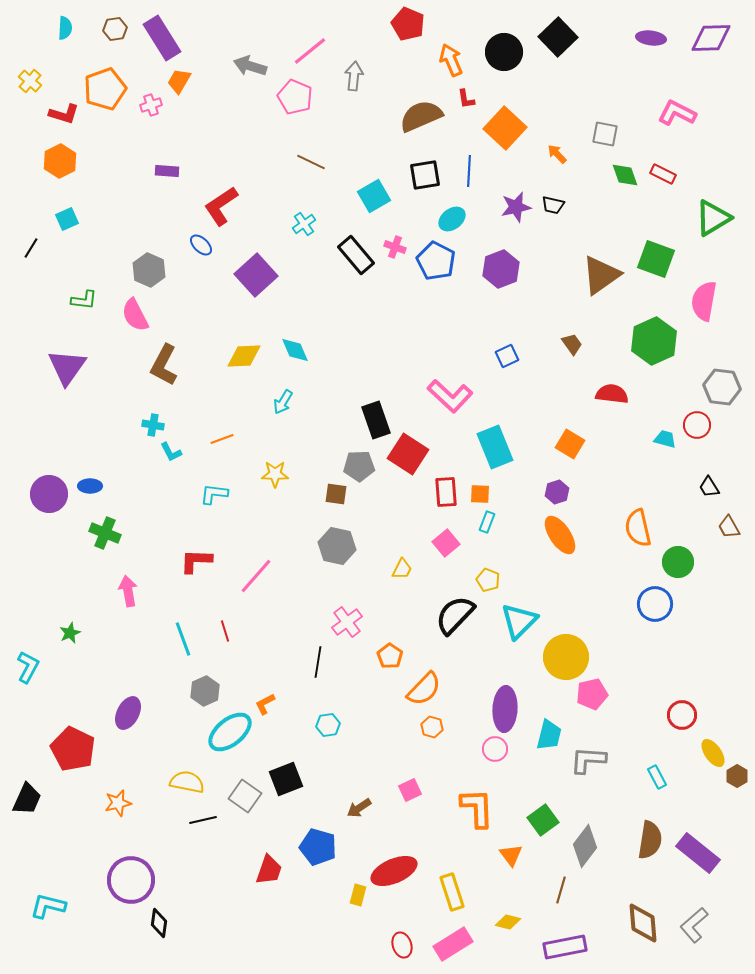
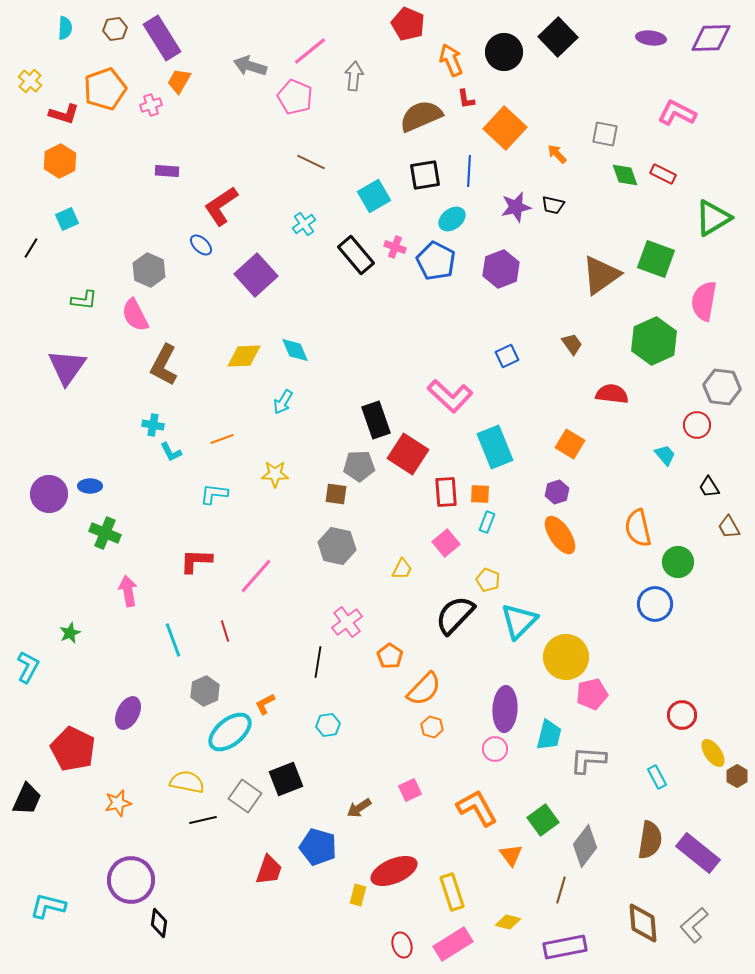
cyan trapezoid at (665, 439): moved 16 px down; rotated 35 degrees clockwise
cyan line at (183, 639): moved 10 px left, 1 px down
orange L-shape at (477, 808): rotated 27 degrees counterclockwise
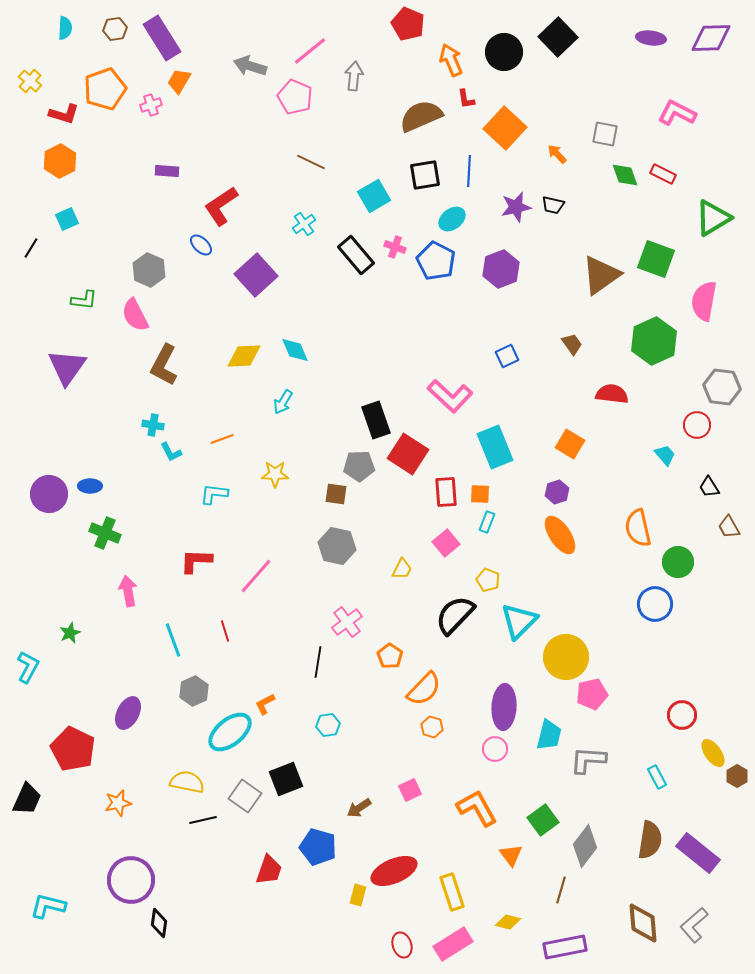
gray hexagon at (205, 691): moved 11 px left
purple ellipse at (505, 709): moved 1 px left, 2 px up
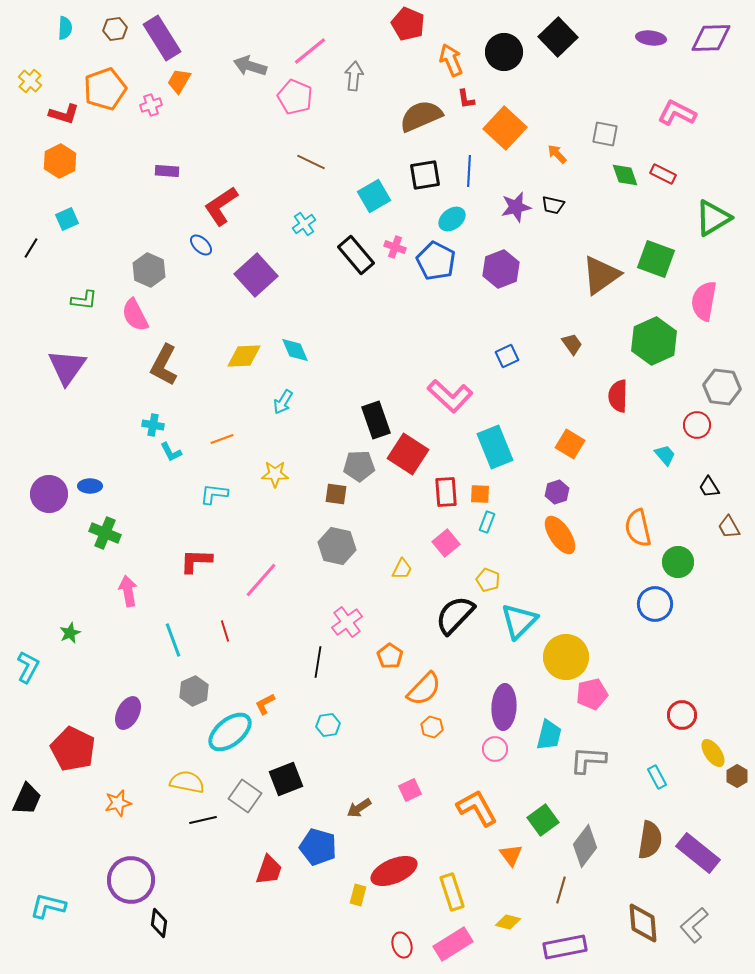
red semicircle at (612, 394): moved 6 px right, 2 px down; rotated 96 degrees counterclockwise
pink line at (256, 576): moved 5 px right, 4 px down
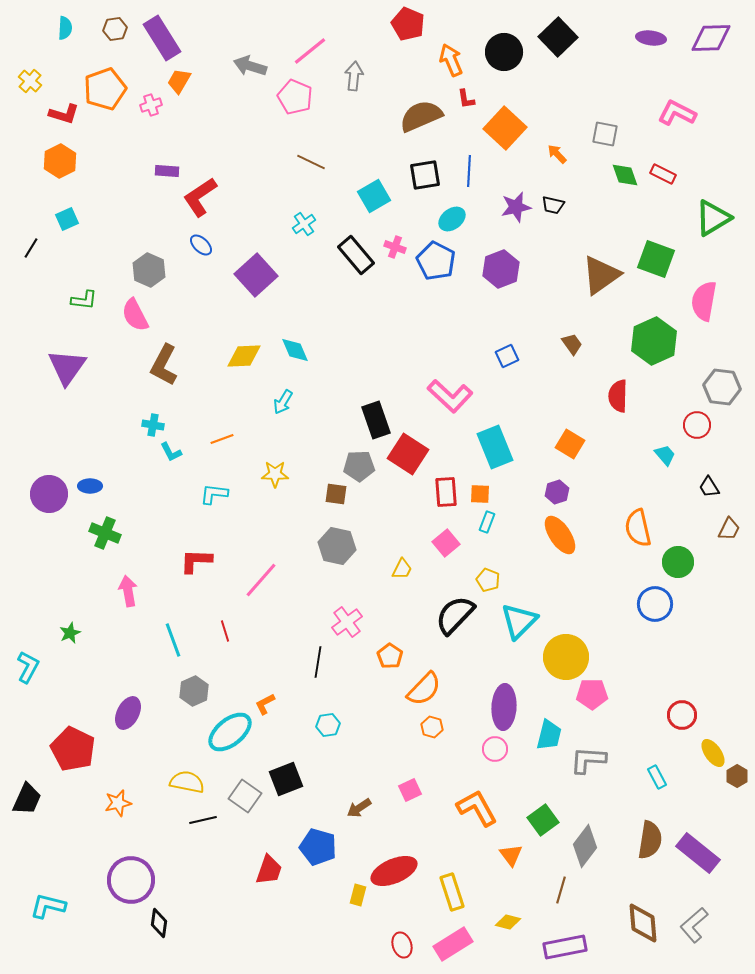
red L-shape at (221, 206): moved 21 px left, 9 px up
brown trapezoid at (729, 527): moved 2 px down; rotated 125 degrees counterclockwise
pink pentagon at (592, 694): rotated 12 degrees clockwise
